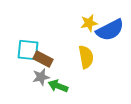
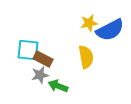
gray star: moved 1 px left, 2 px up
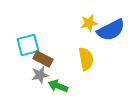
blue semicircle: moved 1 px right
cyan square: moved 5 px up; rotated 20 degrees counterclockwise
yellow semicircle: moved 2 px down
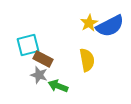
yellow star: rotated 18 degrees counterclockwise
blue semicircle: moved 1 px left, 4 px up
yellow semicircle: moved 1 px right, 1 px down
gray star: moved 1 px left; rotated 30 degrees clockwise
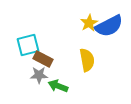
blue semicircle: moved 1 px left
gray star: rotated 18 degrees counterclockwise
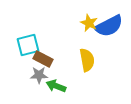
yellow star: rotated 18 degrees counterclockwise
green arrow: moved 2 px left
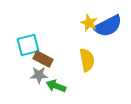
blue semicircle: moved 1 px left
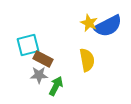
green arrow: rotated 96 degrees clockwise
